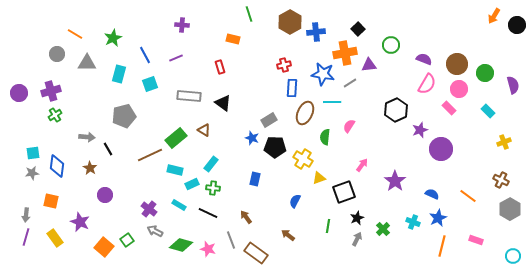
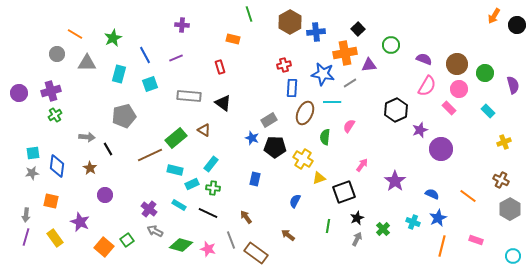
pink semicircle at (427, 84): moved 2 px down
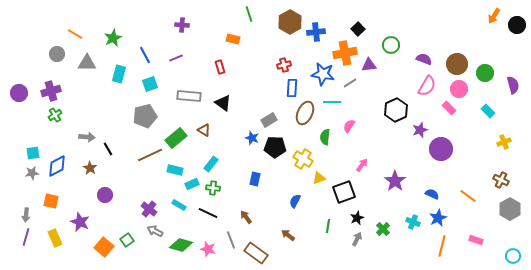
gray pentagon at (124, 116): moved 21 px right
blue diamond at (57, 166): rotated 55 degrees clockwise
yellow rectangle at (55, 238): rotated 12 degrees clockwise
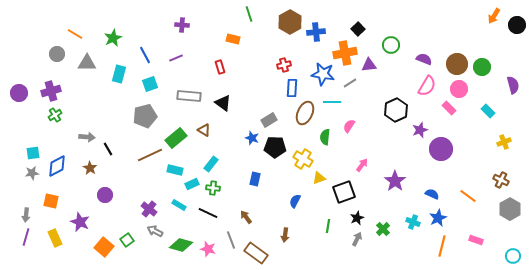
green circle at (485, 73): moved 3 px left, 6 px up
brown arrow at (288, 235): moved 3 px left; rotated 120 degrees counterclockwise
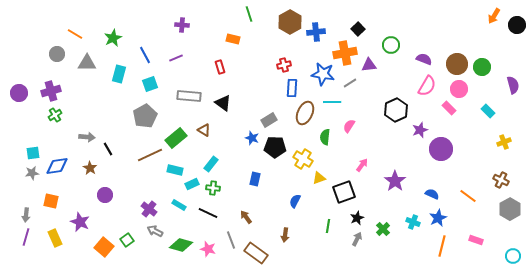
gray pentagon at (145, 116): rotated 15 degrees counterclockwise
blue diamond at (57, 166): rotated 20 degrees clockwise
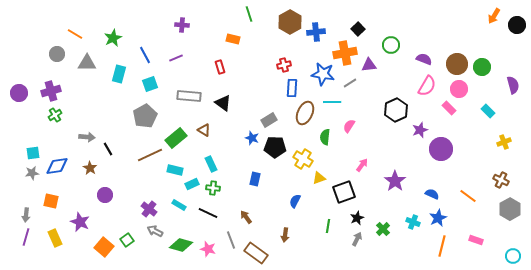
cyan rectangle at (211, 164): rotated 63 degrees counterclockwise
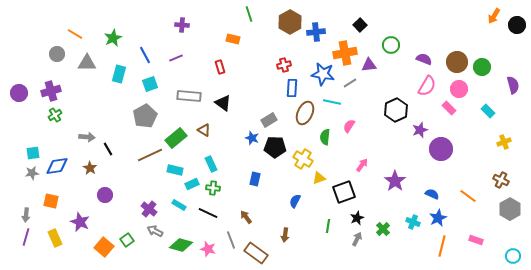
black square at (358, 29): moved 2 px right, 4 px up
brown circle at (457, 64): moved 2 px up
cyan line at (332, 102): rotated 12 degrees clockwise
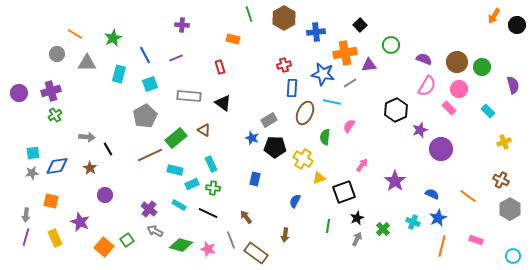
brown hexagon at (290, 22): moved 6 px left, 4 px up
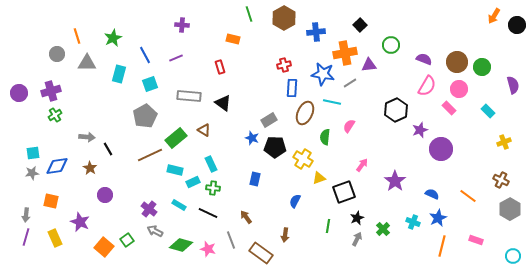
orange line at (75, 34): moved 2 px right, 2 px down; rotated 42 degrees clockwise
cyan rectangle at (192, 184): moved 1 px right, 2 px up
brown rectangle at (256, 253): moved 5 px right
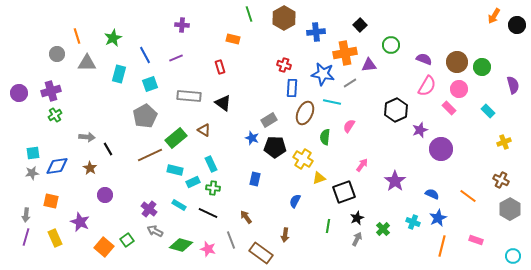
red cross at (284, 65): rotated 32 degrees clockwise
